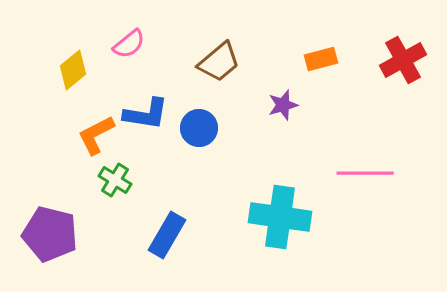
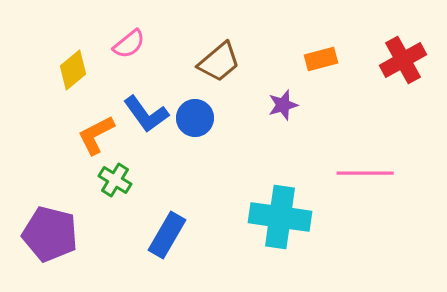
blue L-shape: rotated 45 degrees clockwise
blue circle: moved 4 px left, 10 px up
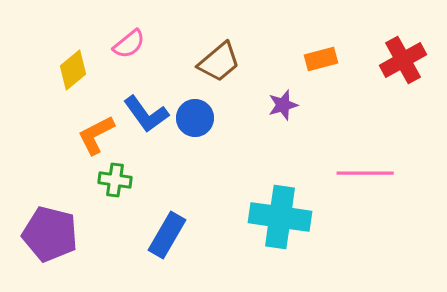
green cross: rotated 24 degrees counterclockwise
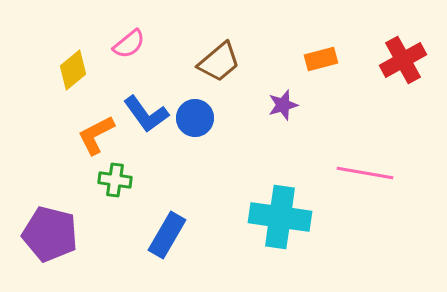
pink line: rotated 10 degrees clockwise
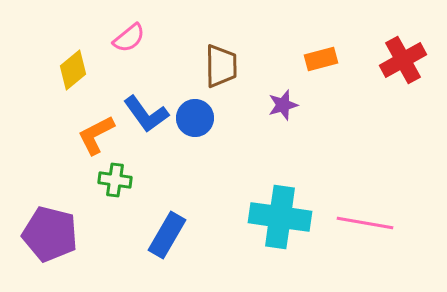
pink semicircle: moved 6 px up
brown trapezoid: moved 2 px right, 4 px down; rotated 51 degrees counterclockwise
pink line: moved 50 px down
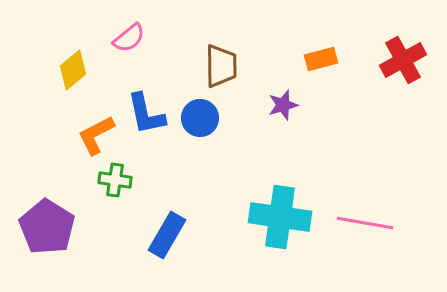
blue L-shape: rotated 24 degrees clockwise
blue circle: moved 5 px right
purple pentagon: moved 3 px left, 7 px up; rotated 18 degrees clockwise
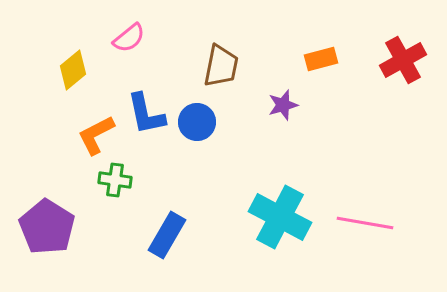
brown trapezoid: rotated 12 degrees clockwise
blue circle: moved 3 px left, 4 px down
cyan cross: rotated 20 degrees clockwise
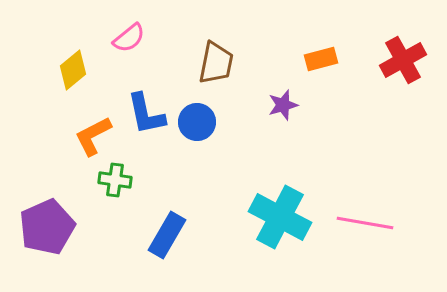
brown trapezoid: moved 5 px left, 3 px up
orange L-shape: moved 3 px left, 1 px down
purple pentagon: rotated 16 degrees clockwise
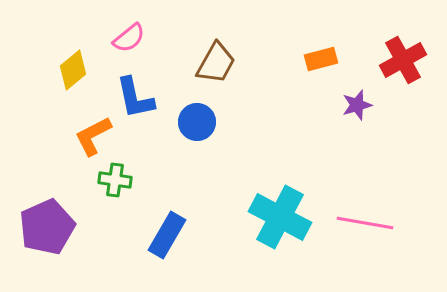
brown trapezoid: rotated 18 degrees clockwise
purple star: moved 74 px right
blue L-shape: moved 11 px left, 16 px up
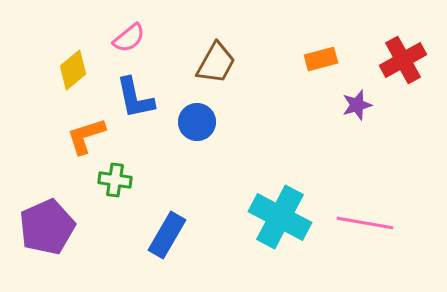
orange L-shape: moved 7 px left; rotated 9 degrees clockwise
